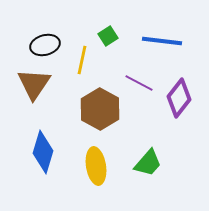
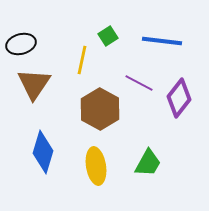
black ellipse: moved 24 px left, 1 px up
green trapezoid: rotated 12 degrees counterclockwise
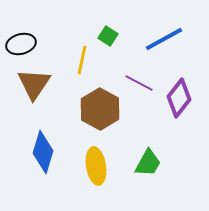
green square: rotated 24 degrees counterclockwise
blue line: moved 2 px right, 2 px up; rotated 36 degrees counterclockwise
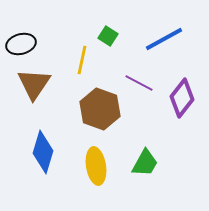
purple diamond: moved 3 px right
brown hexagon: rotated 9 degrees counterclockwise
green trapezoid: moved 3 px left
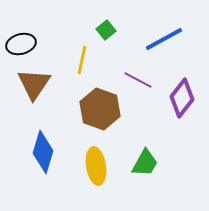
green square: moved 2 px left, 6 px up; rotated 18 degrees clockwise
purple line: moved 1 px left, 3 px up
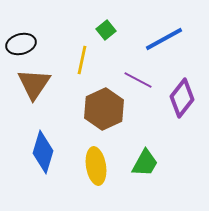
brown hexagon: moved 4 px right; rotated 15 degrees clockwise
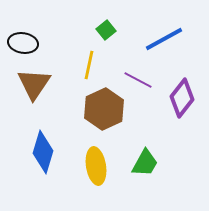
black ellipse: moved 2 px right, 1 px up; rotated 24 degrees clockwise
yellow line: moved 7 px right, 5 px down
